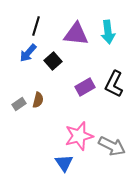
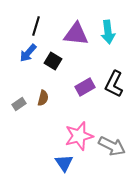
black square: rotated 18 degrees counterclockwise
brown semicircle: moved 5 px right, 2 px up
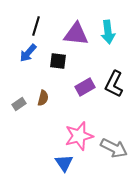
black square: moved 5 px right; rotated 24 degrees counterclockwise
gray arrow: moved 2 px right, 2 px down
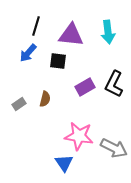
purple triangle: moved 5 px left, 1 px down
brown semicircle: moved 2 px right, 1 px down
pink star: rotated 24 degrees clockwise
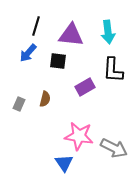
black L-shape: moved 1 px left, 14 px up; rotated 24 degrees counterclockwise
gray rectangle: rotated 32 degrees counterclockwise
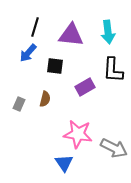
black line: moved 1 px left, 1 px down
black square: moved 3 px left, 5 px down
pink star: moved 1 px left, 2 px up
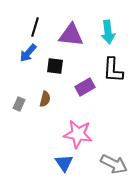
gray arrow: moved 16 px down
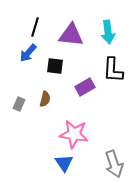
pink star: moved 4 px left
gray arrow: rotated 44 degrees clockwise
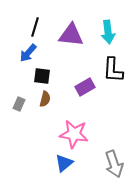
black square: moved 13 px left, 10 px down
blue triangle: rotated 24 degrees clockwise
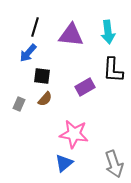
brown semicircle: rotated 28 degrees clockwise
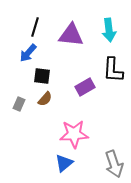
cyan arrow: moved 1 px right, 2 px up
pink star: rotated 12 degrees counterclockwise
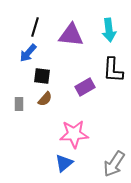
gray rectangle: rotated 24 degrees counterclockwise
gray arrow: rotated 52 degrees clockwise
